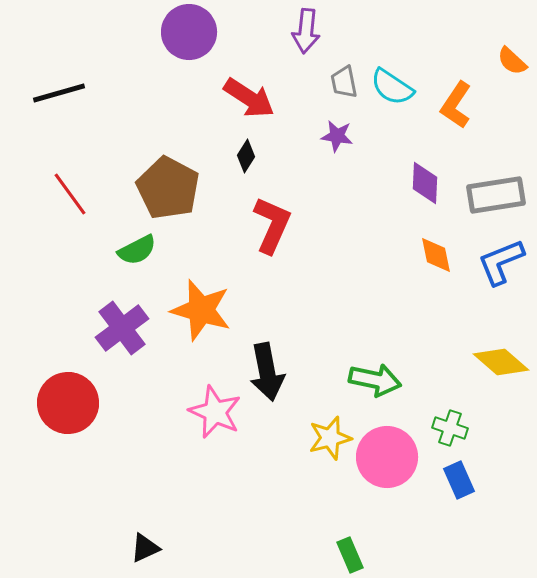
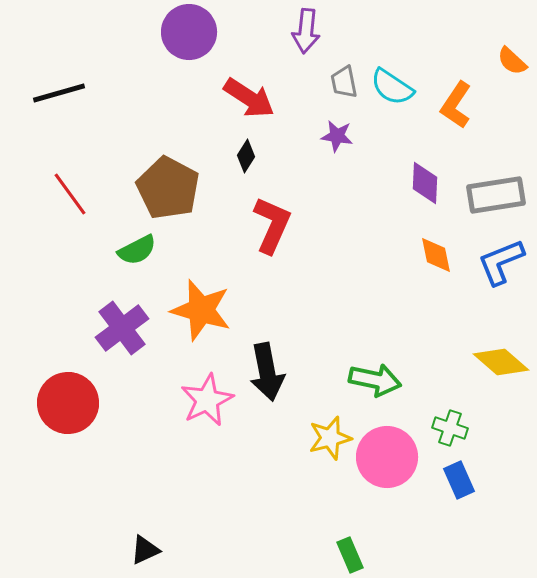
pink star: moved 8 px left, 12 px up; rotated 22 degrees clockwise
black triangle: moved 2 px down
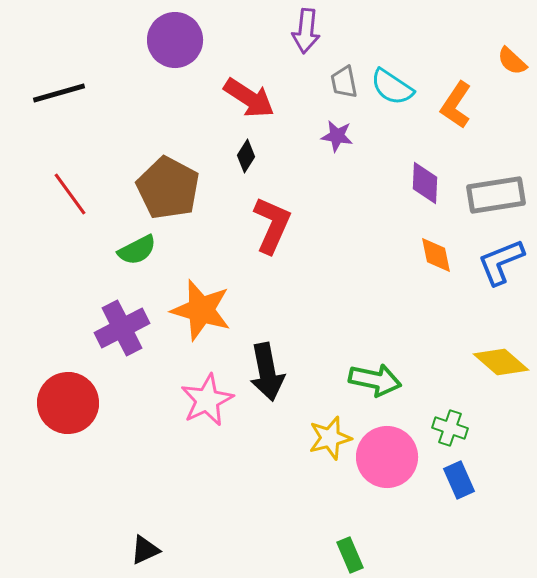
purple circle: moved 14 px left, 8 px down
purple cross: rotated 10 degrees clockwise
